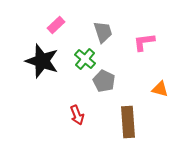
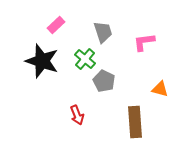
brown rectangle: moved 7 px right
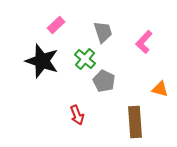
pink L-shape: rotated 40 degrees counterclockwise
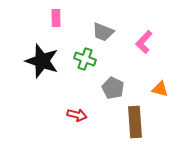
pink rectangle: moved 7 px up; rotated 48 degrees counterclockwise
gray trapezoid: rotated 130 degrees clockwise
green cross: rotated 20 degrees counterclockwise
gray pentagon: moved 9 px right, 7 px down
red arrow: rotated 54 degrees counterclockwise
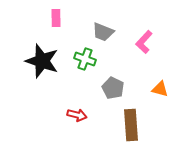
brown rectangle: moved 4 px left, 3 px down
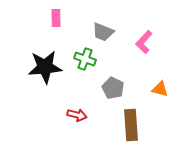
black star: moved 3 px right, 6 px down; rotated 24 degrees counterclockwise
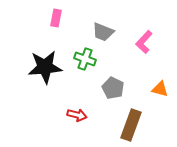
pink rectangle: rotated 12 degrees clockwise
brown rectangle: rotated 24 degrees clockwise
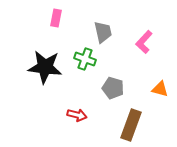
gray trapezoid: rotated 125 degrees counterclockwise
black star: rotated 12 degrees clockwise
gray pentagon: rotated 10 degrees counterclockwise
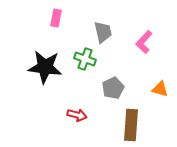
gray pentagon: rotated 30 degrees clockwise
brown rectangle: rotated 16 degrees counterclockwise
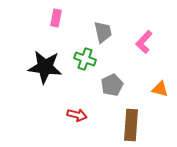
gray pentagon: moved 1 px left, 3 px up
